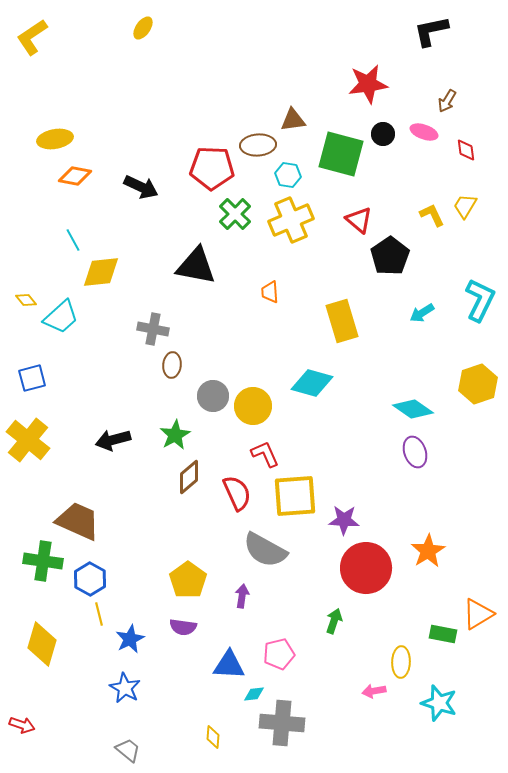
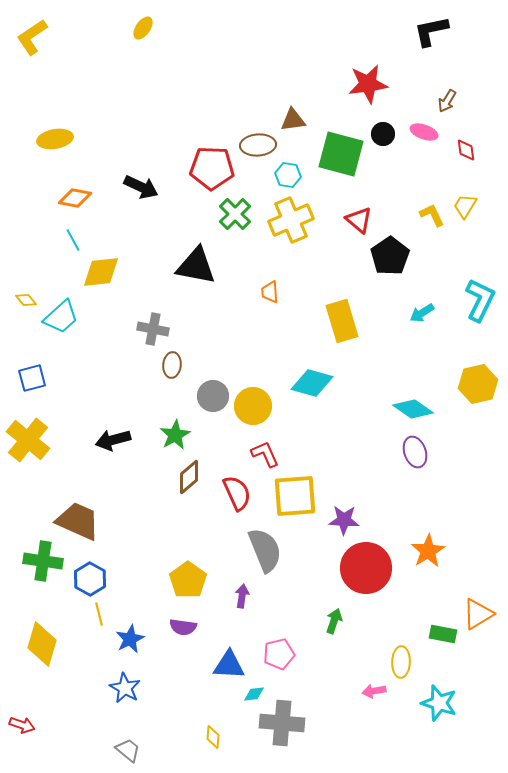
orange diamond at (75, 176): moved 22 px down
yellow hexagon at (478, 384): rotated 6 degrees clockwise
gray semicircle at (265, 550): rotated 141 degrees counterclockwise
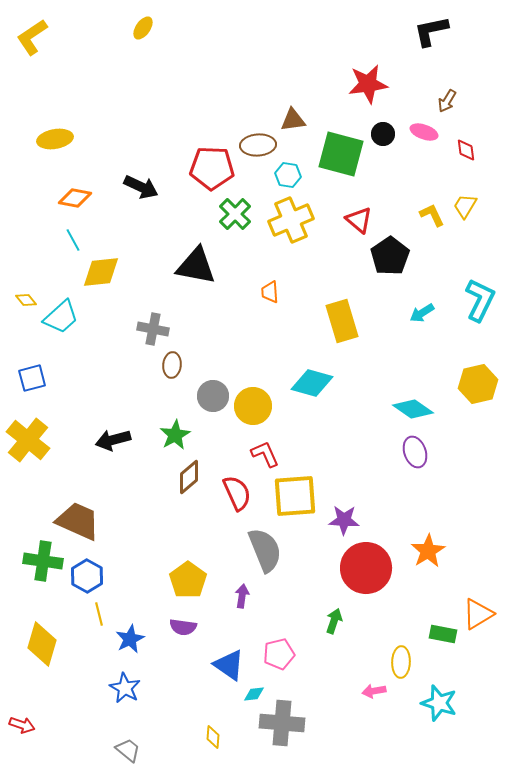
blue hexagon at (90, 579): moved 3 px left, 3 px up
blue triangle at (229, 665): rotated 32 degrees clockwise
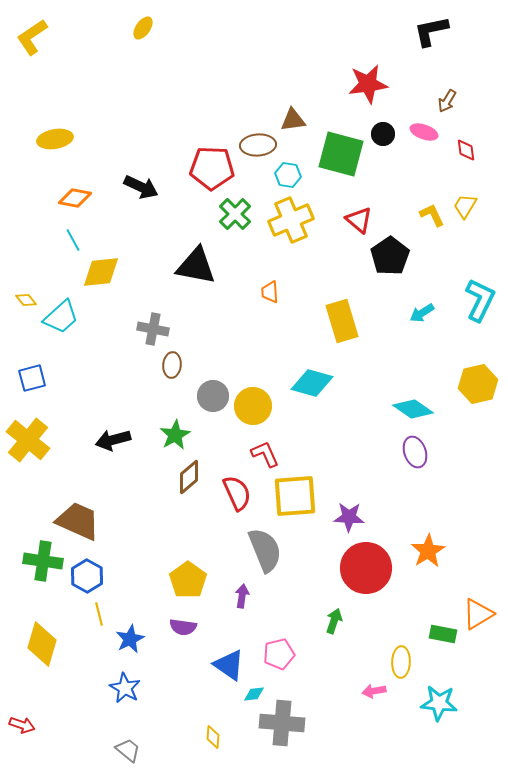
purple star at (344, 520): moved 5 px right, 3 px up
cyan star at (439, 703): rotated 12 degrees counterclockwise
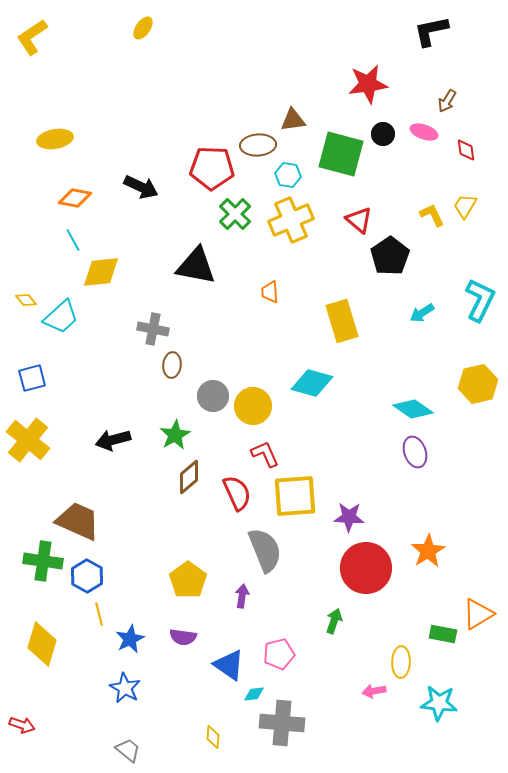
purple semicircle at (183, 627): moved 10 px down
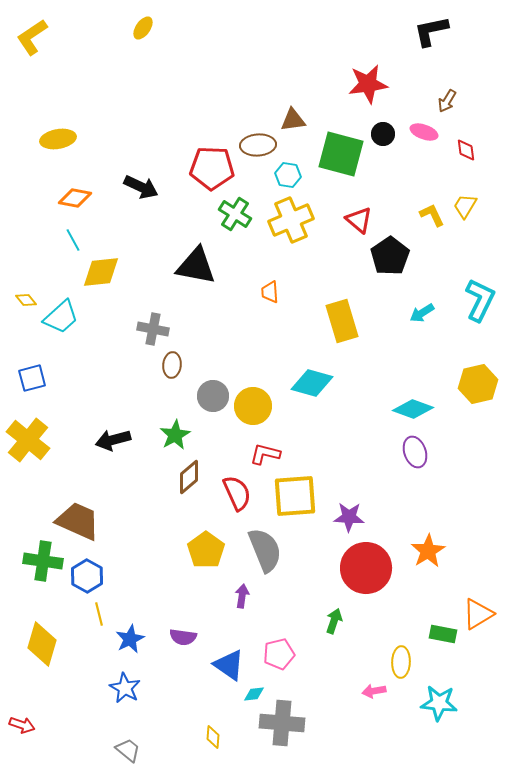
yellow ellipse at (55, 139): moved 3 px right
green cross at (235, 214): rotated 12 degrees counterclockwise
cyan diamond at (413, 409): rotated 15 degrees counterclockwise
red L-shape at (265, 454): rotated 52 degrees counterclockwise
yellow pentagon at (188, 580): moved 18 px right, 30 px up
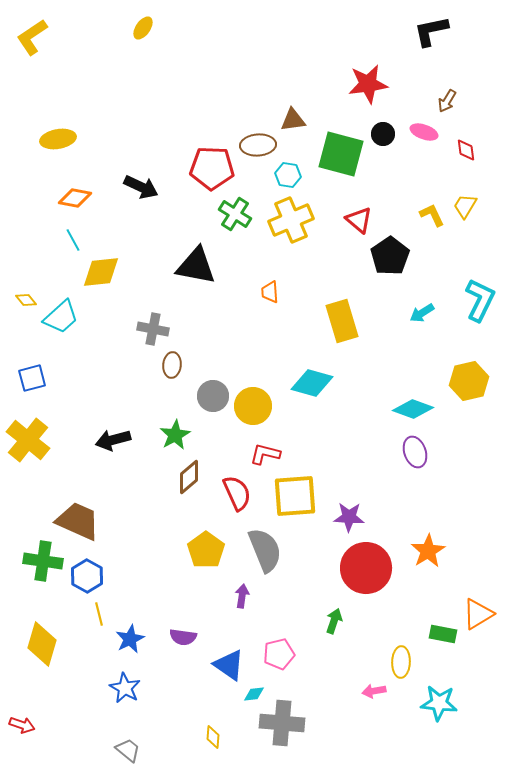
yellow hexagon at (478, 384): moved 9 px left, 3 px up
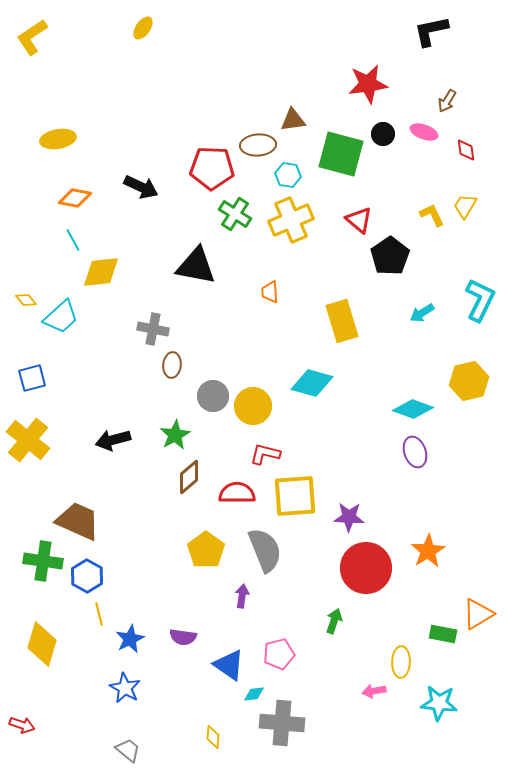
red semicircle at (237, 493): rotated 66 degrees counterclockwise
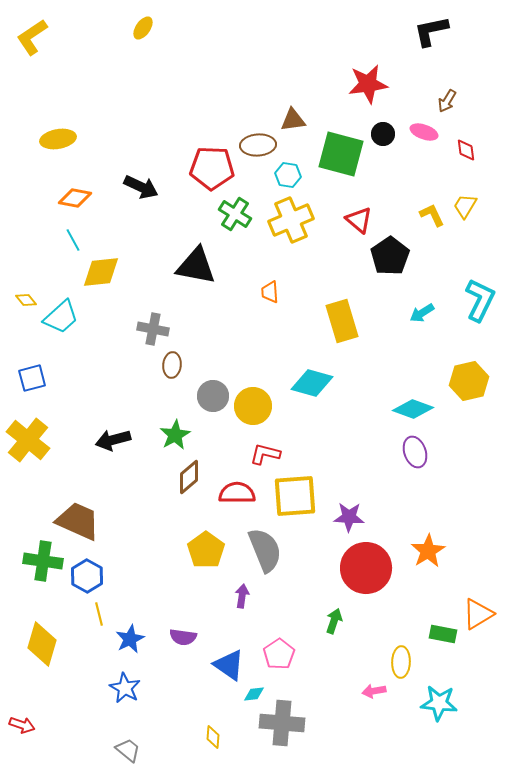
pink pentagon at (279, 654): rotated 20 degrees counterclockwise
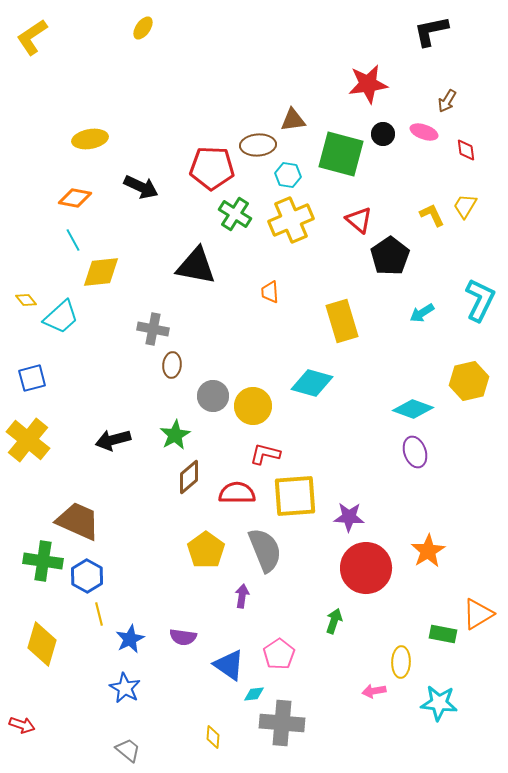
yellow ellipse at (58, 139): moved 32 px right
